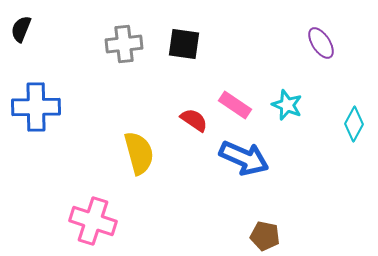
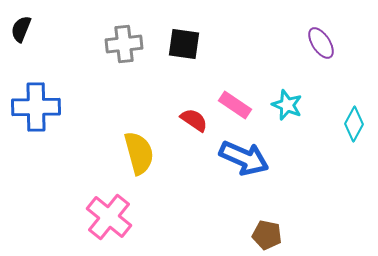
pink cross: moved 16 px right, 4 px up; rotated 21 degrees clockwise
brown pentagon: moved 2 px right, 1 px up
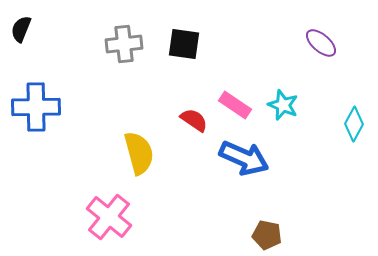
purple ellipse: rotated 16 degrees counterclockwise
cyan star: moved 4 px left
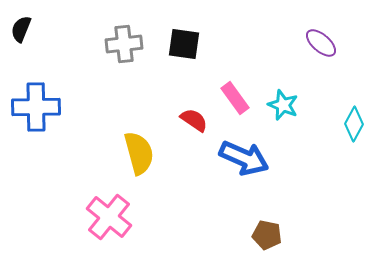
pink rectangle: moved 7 px up; rotated 20 degrees clockwise
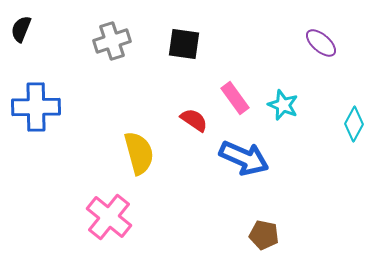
gray cross: moved 12 px left, 3 px up; rotated 12 degrees counterclockwise
brown pentagon: moved 3 px left
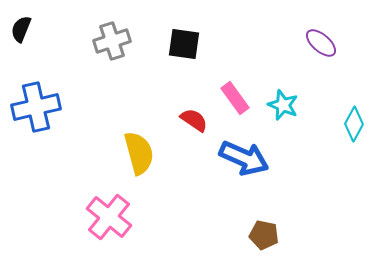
blue cross: rotated 12 degrees counterclockwise
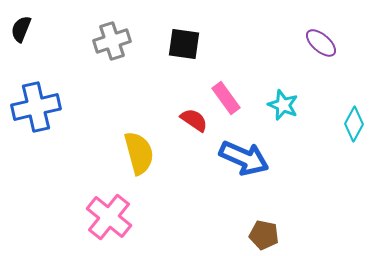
pink rectangle: moved 9 px left
